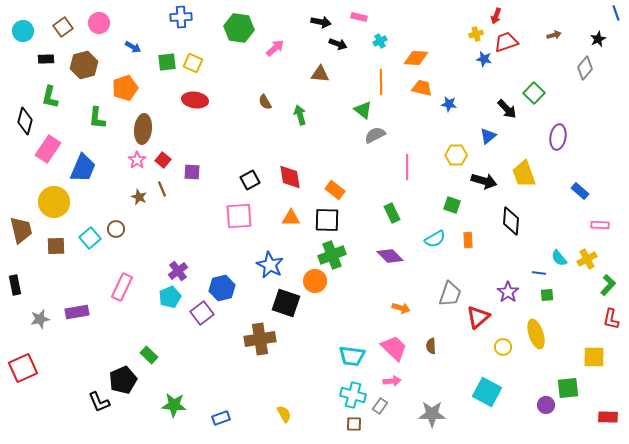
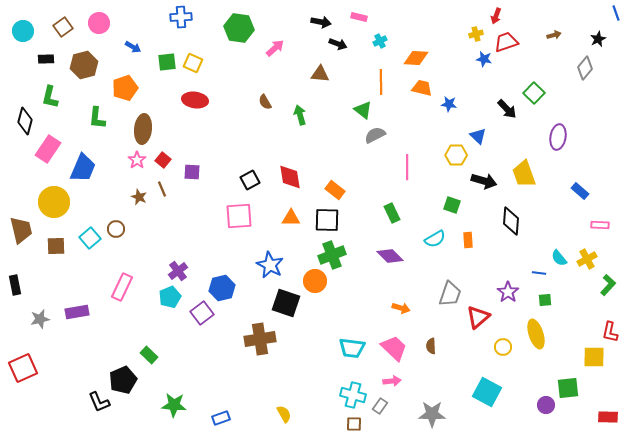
blue triangle at (488, 136): moved 10 px left; rotated 36 degrees counterclockwise
green square at (547, 295): moved 2 px left, 5 px down
red L-shape at (611, 319): moved 1 px left, 13 px down
cyan trapezoid at (352, 356): moved 8 px up
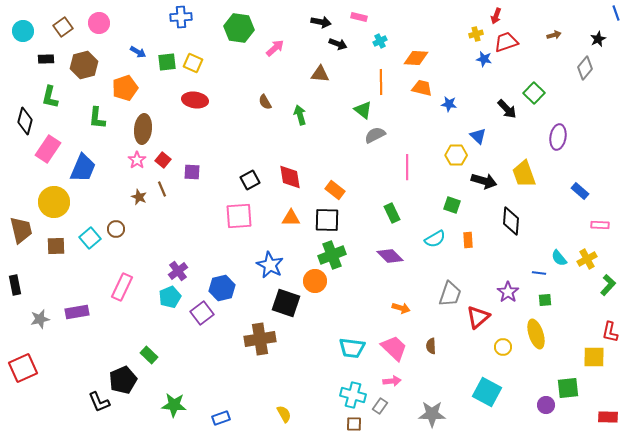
blue arrow at (133, 47): moved 5 px right, 5 px down
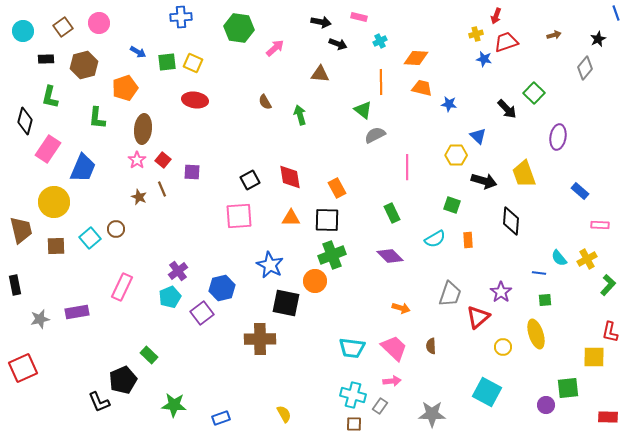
orange rectangle at (335, 190): moved 2 px right, 2 px up; rotated 24 degrees clockwise
purple star at (508, 292): moved 7 px left
black square at (286, 303): rotated 8 degrees counterclockwise
brown cross at (260, 339): rotated 8 degrees clockwise
